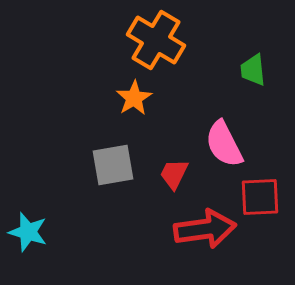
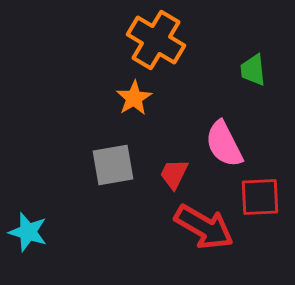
red arrow: moved 1 px left, 2 px up; rotated 38 degrees clockwise
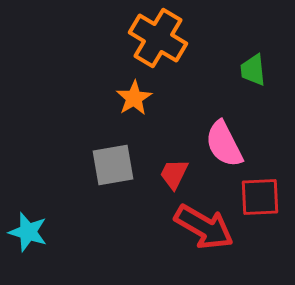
orange cross: moved 2 px right, 2 px up
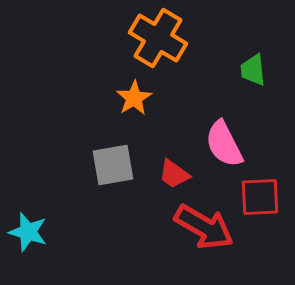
red trapezoid: rotated 80 degrees counterclockwise
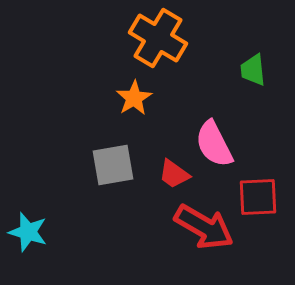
pink semicircle: moved 10 px left
red square: moved 2 px left
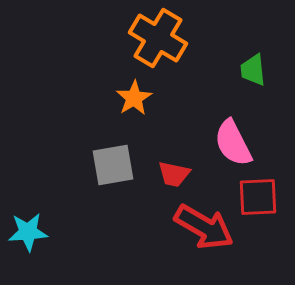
pink semicircle: moved 19 px right, 1 px up
red trapezoid: rotated 24 degrees counterclockwise
cyan star: rotated 21 degrees counterclockwise
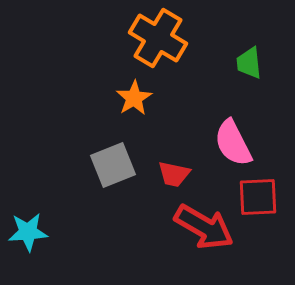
green trapezoid: moved 4 px left, 7 px up
gray square: rotated 12 degrees counterclockwise
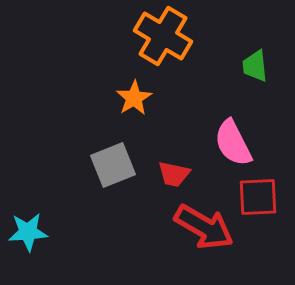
orange cross: moved 5 px right, 2 px up
green trapezoid: moved 6 px right, 3 px down
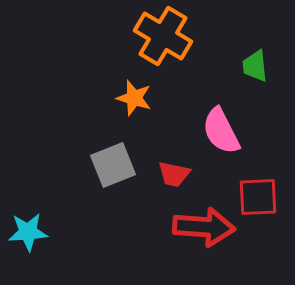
orange star: rotated 24 degrees counterclockwise
pink semicircle: moved 12 px left, 12 px up
red arrow: rotated 26 degrees counterclockwise
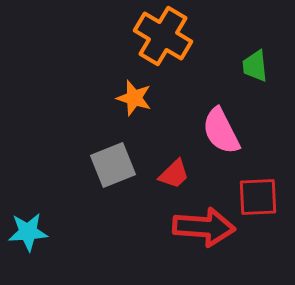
red trapezoid: rotated 56 degrees counterclockwise
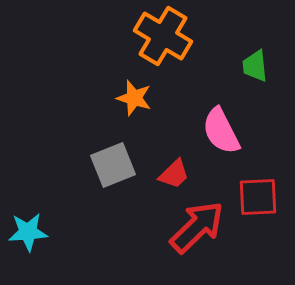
red arrow: moved 7 px left; rotated 48 degrees counterclockwise
